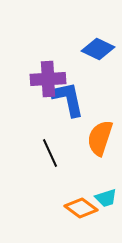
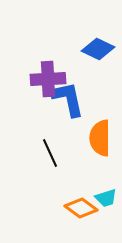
orange semicircle: rotated 18 degrees counterclockwise
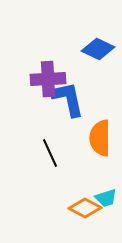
orange diamond: moved 4 px right; rotated 8 degrees counterclockwise
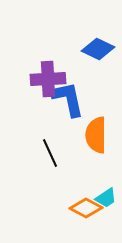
orange semicircle: moved 4 px left, 3 px up
cyan trapezoid: rotated 15 degrees counterclockwise
orange diamond: moved 1 px right
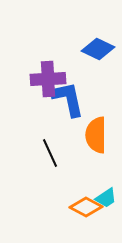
orange diamond: moved 1 px up
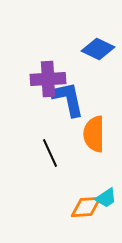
orange semicircle: moved 2 px left, 1 px up
orange diamond: rotated 32 degrees counterclockwise
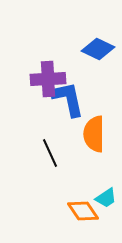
orange diamond: moved 3 px left, 4 px down; rotated 60 degrees clockwise
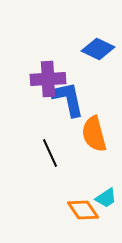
orange semicircle: rotated 15 degrees counterclockwise
orange diamond: moved 1 px up
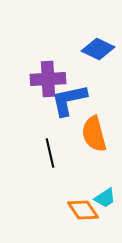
blue L-shape: moved 1 px right, 1 px down; rotated 90 degrees counterclockwise
black line: rotated 12 degrees clockwise
cyan trapezoid: moved 1 px left
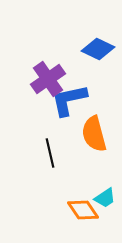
purple cross: rotated 32 degrees counterclockwise
